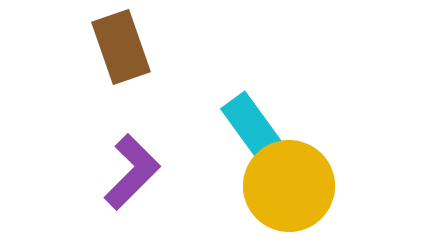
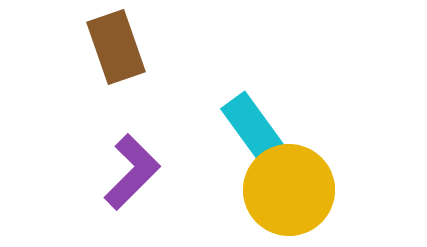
brown rectangle: moved 5 px left
yellow circle: moved 4 px down
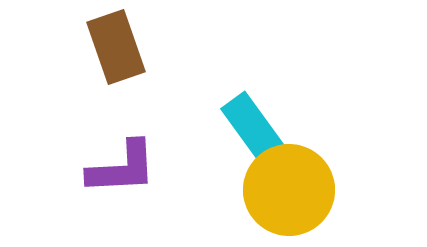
purple L-shape: moved 10 px left, 4 px up; rotated 42 degrees clockwise
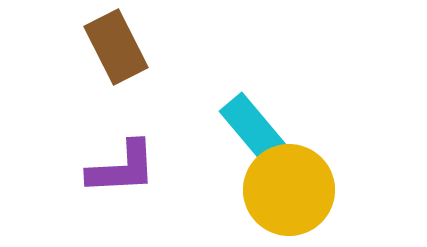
brown rectangle: rotated 8 degrees counterclockwise
cyan rectangle: rotated 4 degrees counterclockwise
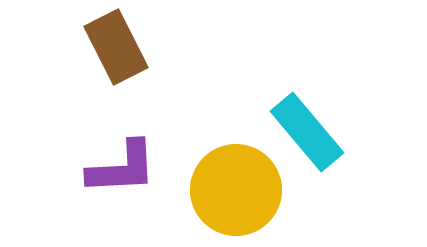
cyan rectangle: moved 51 px right
yellow circle: moved 53 px left
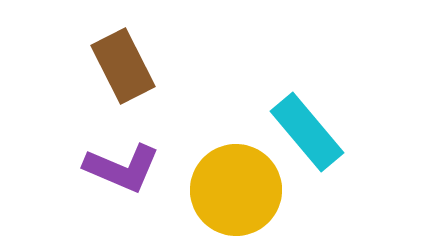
brown rectangle: moved 7 px right, 19 px down
purple L-shape: rotated 26 degrees clockwise
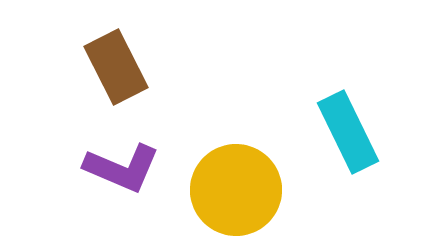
brown rectangle: moved 7 px left, 1 px down
cyan rectangle: moved 41 px right; rotated 14 degrees clockwise
